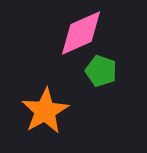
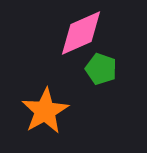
green pentagon: moved 2 px up
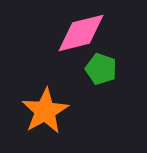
pink diamond: rotated 10 degrees clockwise
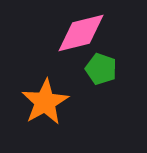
orange star: moved 9 px up
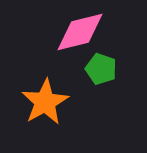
pink diamond: moved 1 px left, 1 px up
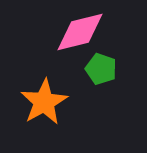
orange star: moved 1 px left
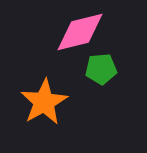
green pentagon: rotated 24 degrees counterclockwise
